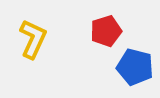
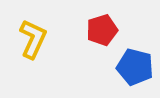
red pentagon: moved 4 px left, 1 px up
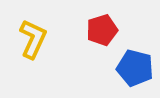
blue pentagon: moved 1 px down
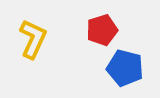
blue pentagon: moved 10 px left
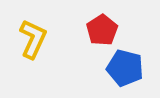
red pentagon: rotated 16 degrees counterclockwise
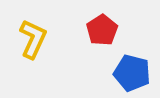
blue pentagon: moved 7 px right, 5 px down
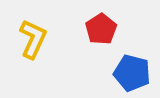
red pentagon: moved 1 px left, 1 px up
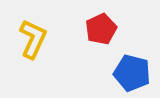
red pentagon: rotated 8 degrees clockwise
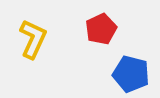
blue pentagon: moved 1 px left, 1 px down
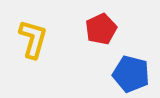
yellow L-shape: rotated 9 degrees counterclockwise
